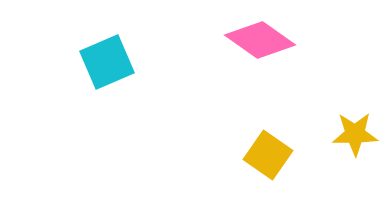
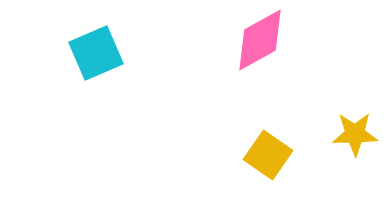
pink diamond: rotated 64 degrees counterclockwise
cyan square: moved 11 px left, 9 px up
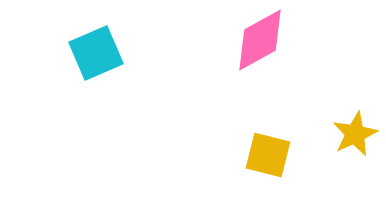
yellow star: rotated 24 degrees counterclockwise
yellow square: rotated 21 degrees counterclockwise
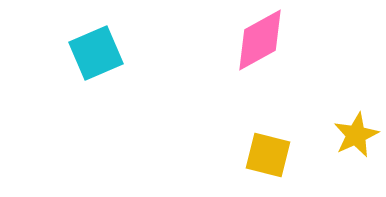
yellow star: moved 1 px right, 1 px down
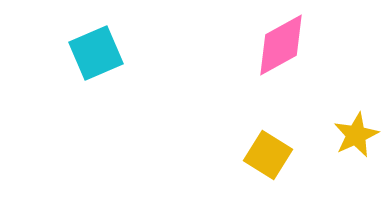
pink diamond: moved 21 px right, 5 px down
yellow square: rotated 18 degrees clockwise
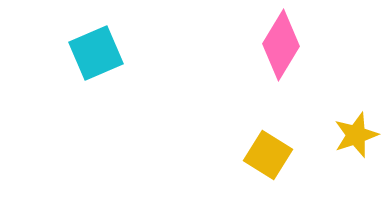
pink diamond: rotated 30 degrees counterclockwise
yellow star: rotated 6 degrees clockwise
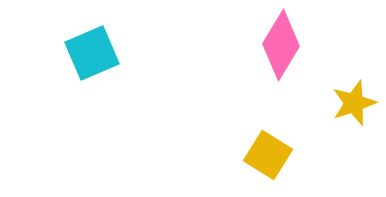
cyan square: moved 4 px left
yellow star: moved 2 px left, 32 px up
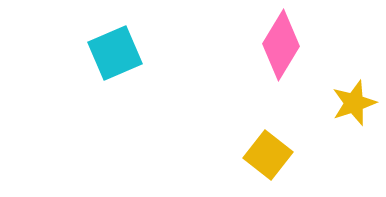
cyan square: moved 23 px right
yellow square: rotated 6 degrees clockwise
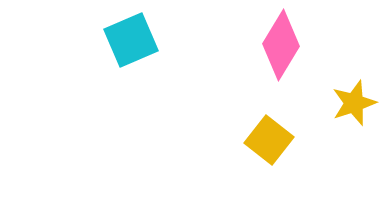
cyan square: moved 16 px right, 13 px up
yellow square: moved 1 px right, 15 px up
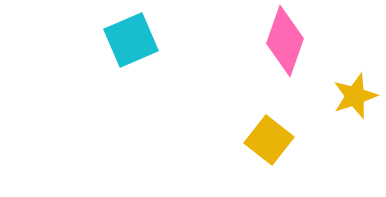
pink diamond: moved 4 px right, 4 px up; rotated 12 degrees counterclockwise
yellow star: moved 1 px right, 7 px up
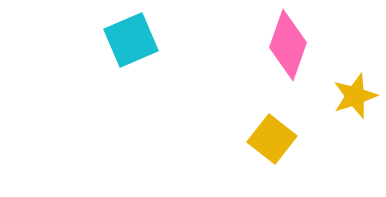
pink diamond: moved 3 px right, 4 px down
yellow square: moved 3 px right, 1 px up
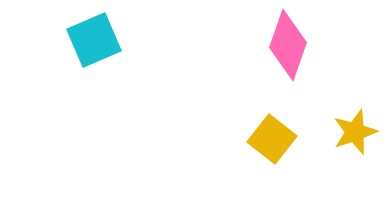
cyan square: moved 37 px left
yellow star: moved 36 px down
